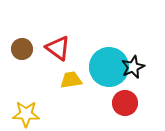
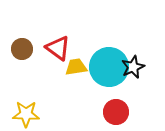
yellow trapezoid: moved 5 px right, 13 px up
red circle: moved 9 px left, 9 px down
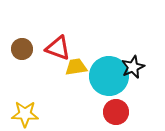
red triangle: rotated 16 degrees counterclockwise
cyan circle: moved 9 px down
yellow star: moved 1 px left
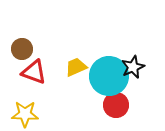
red triangle: moved 24 px left, 24 px down
yellow trapezoid: rotated 15 degrees counterclockwise
red circle: moved 7 px up
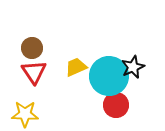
brown circle: moved 10 px right, 1 px up
red triangle: rotated 36 degrees clockwise
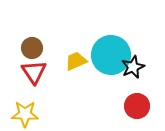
yellow trapezoid: moved 6 px up
cyan circle: moved 2 px right, 21 px up
red circle: moved 21 px right, 1 px down
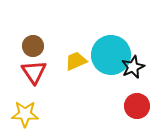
brown circle: moved 1 px right, 2 px up
